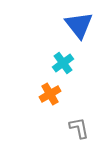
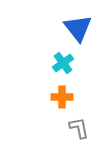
blue triangle: moved 1 px left, 3 px down
orange cross: moved 12 px right, 3 px down; rotated 30 degrees clockwise
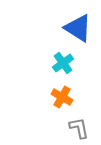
blue triangle: rotated 20 degrees counterclockwise
orange cross: rotated 30 degrees clockwise
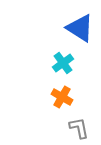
blue triangle: moved 2 px right
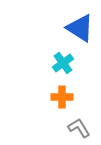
orange cross: rotated 30 degrees counterclockwise
gray L-shape: rotated 20 degrees counterclockwise
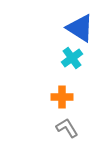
cyan cross: moved 9 px right, 5 px up
gray L-shape: moved 12 px left
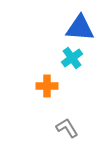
blue triangle: rotated 28 degrees counterclockwise
orange cross: moved 15 px left, 11 px up
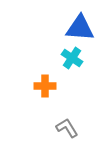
cyan cross: rotated 20 degrees counterclockwise
orange cross: moved 2 px left
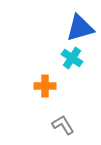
blue triangle: rotated 20 degrees counterclockwise
gray L-shape: moved 4 px left, 3 px up
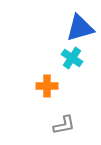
orange cross: moved 2 px right
gray L-shape: moved 1 px right; rotated 110 degrees clockwise
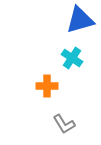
blue triangle: moved 8 px up
gray L-shape: moved 1 px up; rotated 70 degrees clockwise
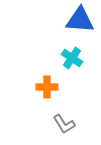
blue triangle: rotated 20 degrees clockwise
orange cross: moved 1 px down
